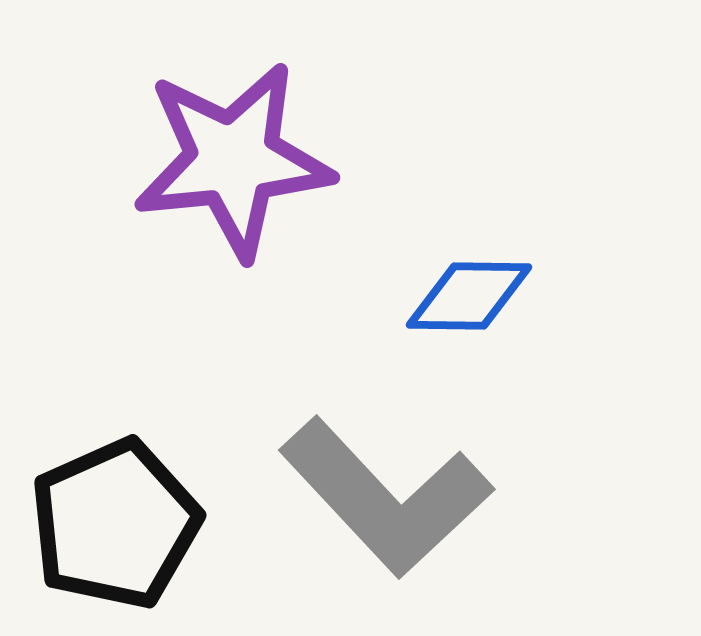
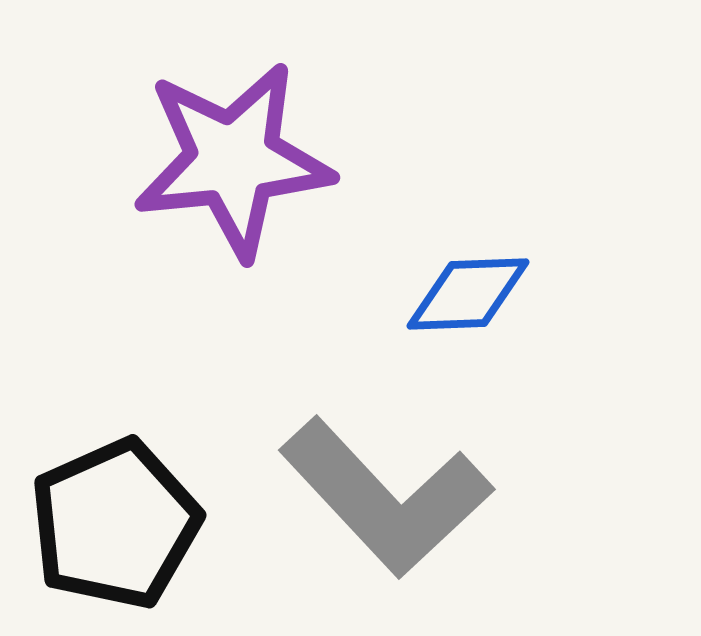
blue diamond: moved 1 px left, 2 px up; rotated 3 degrees counterclockwise
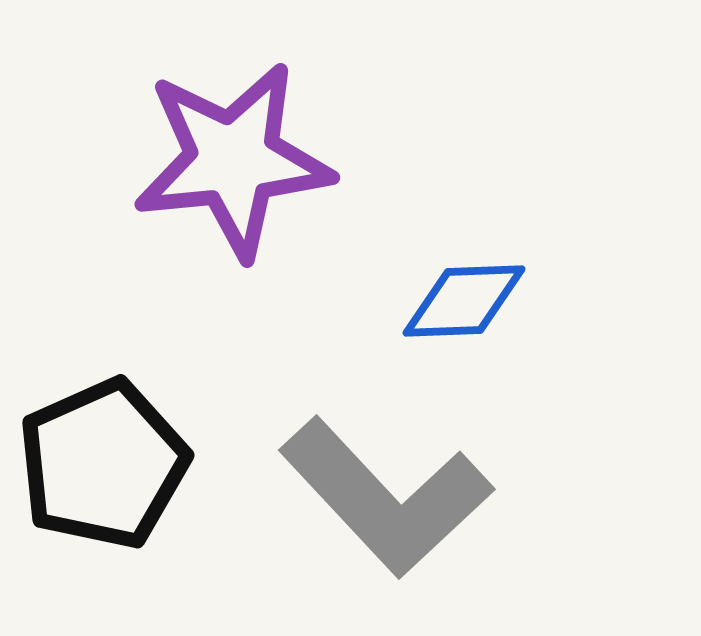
blue diamond: moved 4 px left, 7 px down
black pentagon: moved 12 px left, 60 px up
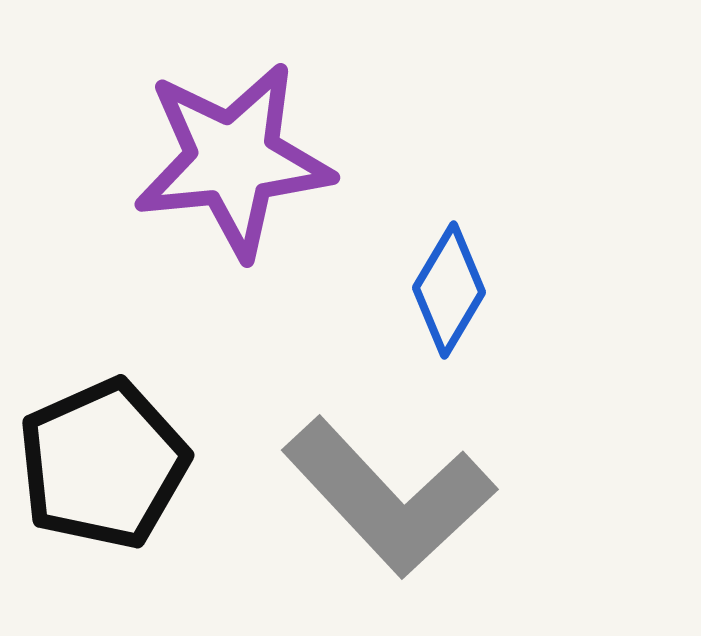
blue diamond: moved 15 px left, 11 px up; rotated 57 degrees counterclockwise
gray L-shape: moved 3 px right
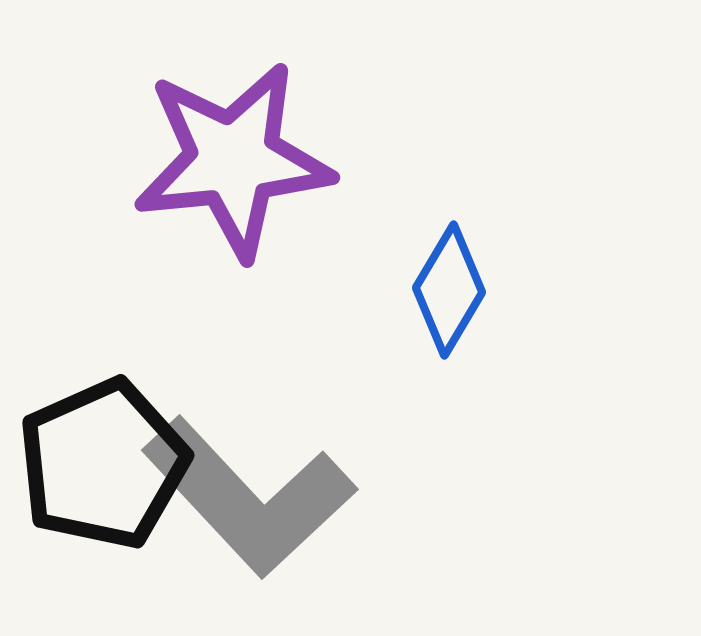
gray L-shape: moved 140 px left
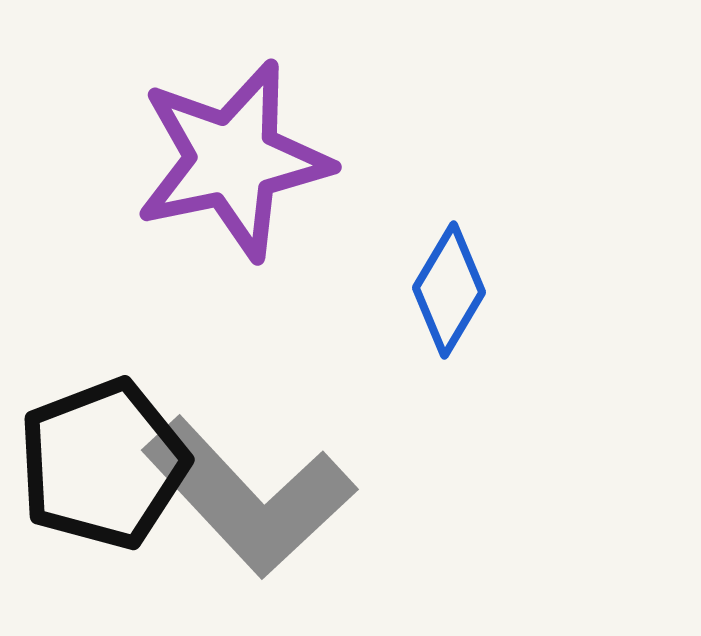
purple star: rotated 6 degrees counterclockwise
black pentagon: rotated 3 degrees clockwise
